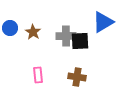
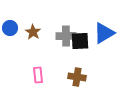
blue triangle: moved 1 px right, 11 px down
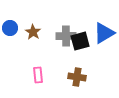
black square: rotated 12 degrees counterclockwise
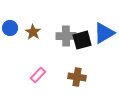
black square: moved 2 px right, 1 px up
pink rectangle: rotated 49 degrees clockwise
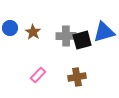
blue triangle: moved 1 px up; rotated 15 degrees clockwise
brown cross: rotated 18 degrees counterclockwise
